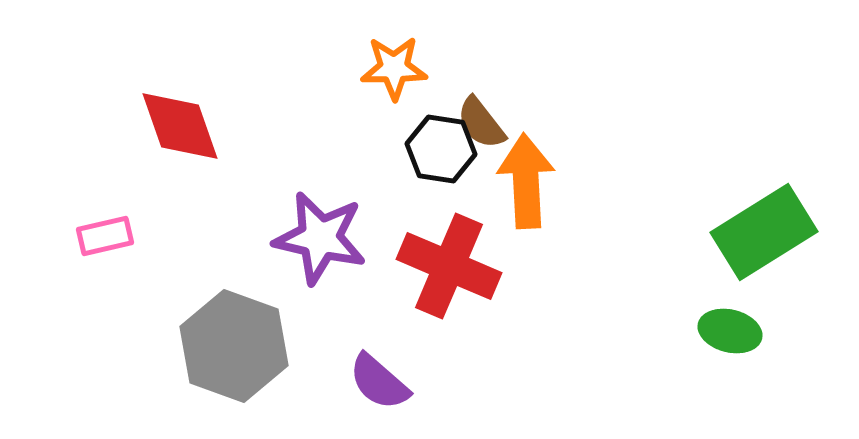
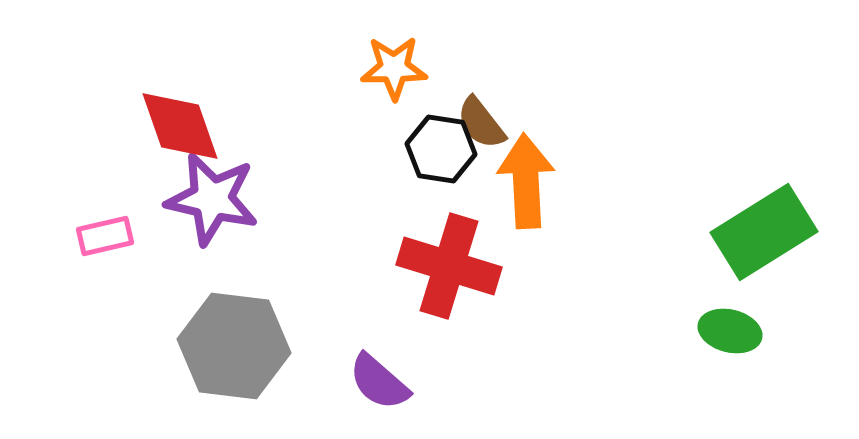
purple star: moved 108 px left, 39 px up
red cross: rotated 6 degrees counterclockwise
gray hexagon: rotated 13 degrees counterclockwise
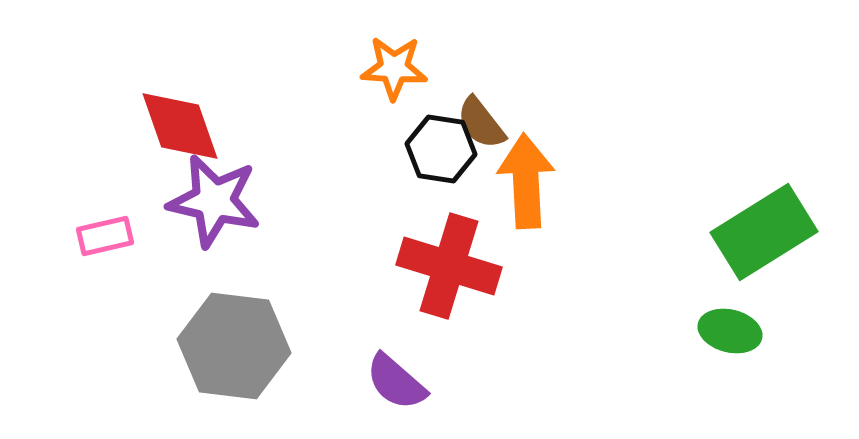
orange star: rotated 4 degrees clockwise
purple star: moved 2 px right, 2 px down
purple semicircle: moved 17 px right
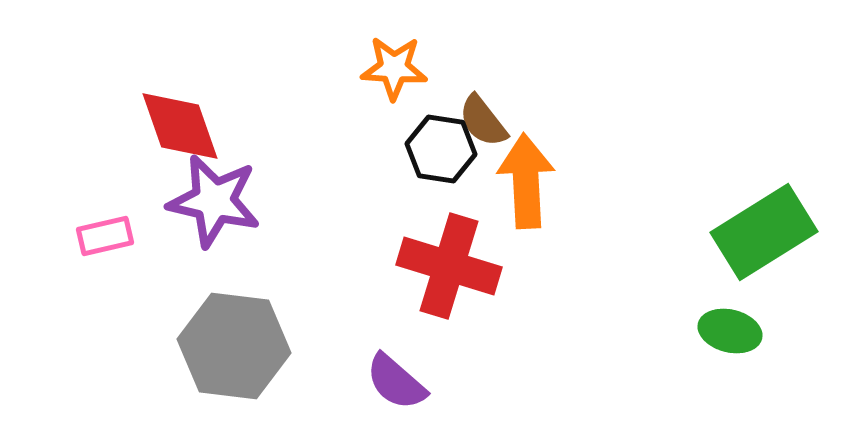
brown semicircle: moved 2 px right, 2 px up
